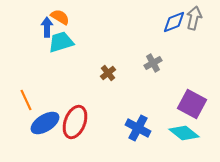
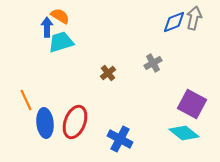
orange semicircle: moved 1 px up
blue ellipse: rotated 64 degrees counterclockwise
blue cross: moved 18 px left, 11 px down
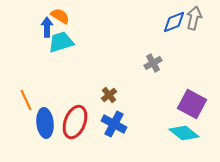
brown cross: moved 1 px right, 22 px down
blue cross: moved 6 px left, 15 px up
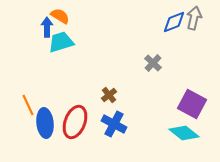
gray cross: rotated 18 degrees counterclockwise
orange line: moved 2 px right, 5 px down
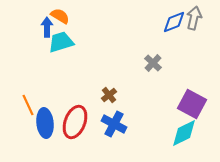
cyan diamond: rotated 64 degrees counterclockwise
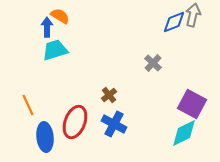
gray arrow: moved 1 px left, 3 px up
cyan trapezoid: moved 6 px left, 8 px down
blue ellipse: moved 14 px down
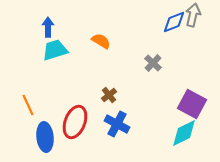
orange semicircle: moved 41 px right, 25 px down
blue arrow: moved 1 px right
blue cross: moved 3 px right
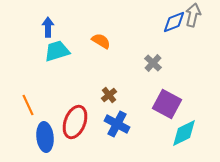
cyan trapezoid: moved 2 px right, 1 px down
purple square: moved 25 px left
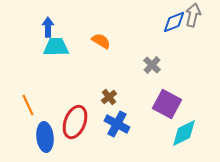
cyan trapezoid: moved 1 px left, 4 px up; rotated 16 degrees clockwise
gray cross: moved 1 px left, 2 px down
brown cross: moved 2 px down
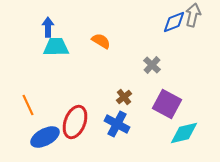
brown cross: moved 15 px right
cyan diamond: rotated 12 degrees clockwise
blue ellipse: rotated 68 degrees clockwise
